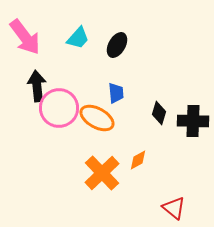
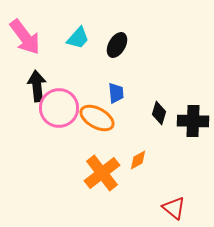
orange cross: rotated 6 degrees clockwise
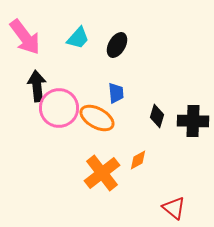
black diamond: moved 2 px left, 3 px down
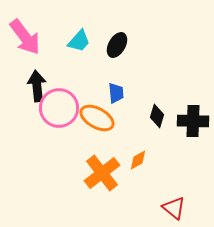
cyan trapezoid: moved 1 px right, 3 px down
